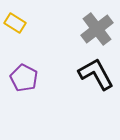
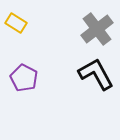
yellow rectangle: moved 1 px right
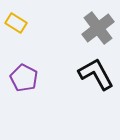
gray cross: moved 1 px right, 1 px up
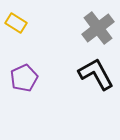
purple pentagon: rotated 20 degrees clockwise
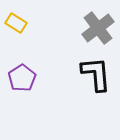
black L-shape: rotated 24 degrees clockwise
purple pentagon: moved 2 px left; rotated 8 degrees counterclockwise
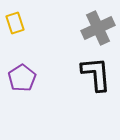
yellow rectangle: moved 1 px left; rotated 40 degrees clockwise
gray cross: rotated 12 degrees clockwise
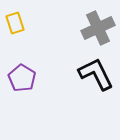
black L-shape: rotated 21 degrees counterclockwise
purple pentagon: rotated 8 degrees counterclockwise
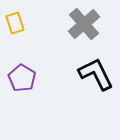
gray cross: moved 14 px left, 4 px up; rotated 16 degrees counterclockwise
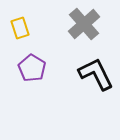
yellow rectangle: moved 5 px right, 5 px down
purple pentagon: moved 10 px right, 10 px up
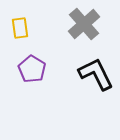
yellow rectangle: rotated 10 degrees clockwise
purple pentagon: moved 1 px down
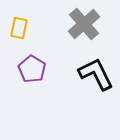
yellow rectangle: moved 1 px left; rotated 20 degrees clockwise
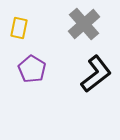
black L-shape: rotated 78 degrees clockwise
